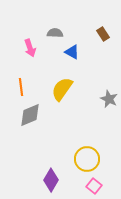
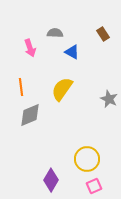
pink square: rotated 28 degrees clockwise
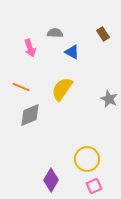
orange line: rotated 60 degrees counterclockwise
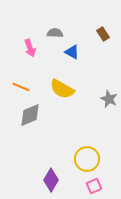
yellow semicircle: rotated 95 degrees counterclockwise
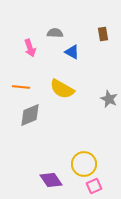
brown rectangle: rotated 24 degrees clockwise
orange line: rotated 18 degrees counterclockwise
yellow circle: moved 3 px left, 5 px down
purple diamond: rotated 65 degrees counterclockwise
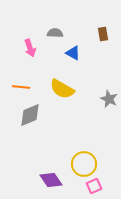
blue triangle: moved 1 px right, 1 px down
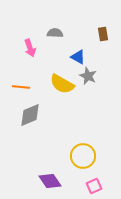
blue triangle: moved 5 px right, 4 px down
yellow semicircle: moved 5 px up
gray star: moved 21 px left, 23 px up
yellow circle: moved 1 px left, 8 px up
purple diamond: moved 1 px left, 1 px down
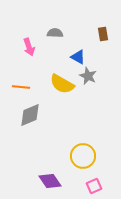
pink arrow: moved 1 px left, 1 px up
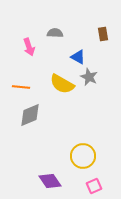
gray star: moved 1 px right, 1 px down
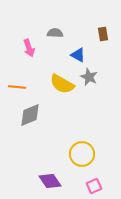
pink arrow: moved 1 px down
blue triangle: moved 2 px up
orange line: moved 4 px left
yellow circle: moved 1 px left, 2 px up
